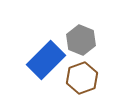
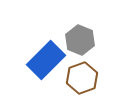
gray hexagon: moved 1 px left
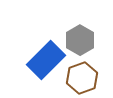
gray hexagon: rotated 8 degrees clockwise
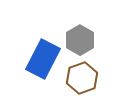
blue rectangle: moved 3 px left, 1 px up; rotated 18 degrees counterclockwise
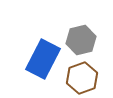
gray hexagon: moved 1 px right; rotated 16 degrees clockwise
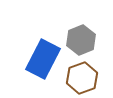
gray hexagon: rotated 8 degrees counterclockwise
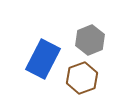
gray hexagon: moved 9 px right
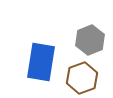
blue rectangle: moved 2 px left, 3 px down; rotated 18 degrees counterclockwise
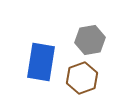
gray hexagon: rotated 12 degrees clockwise
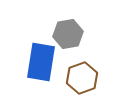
gray hexagon: moved 22 px left, 6 px up
